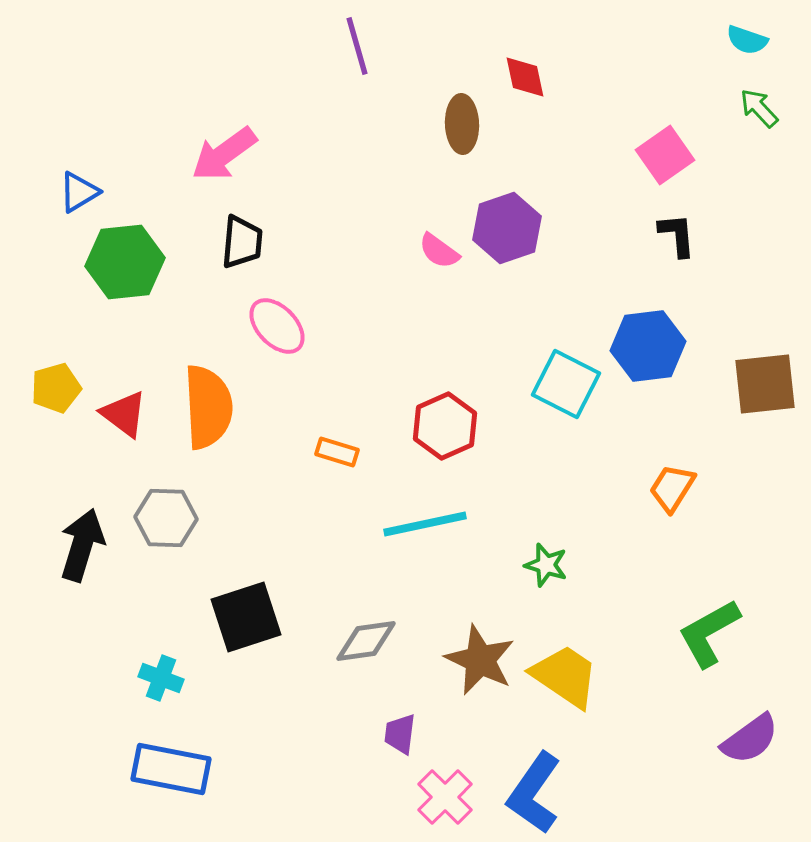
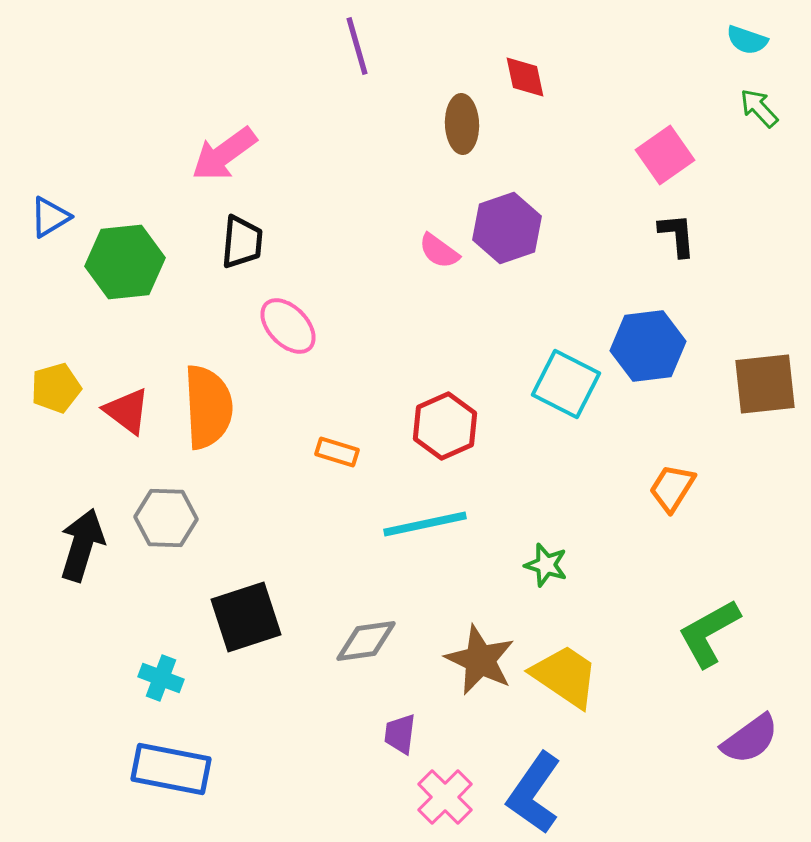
blue triangle: moved 29 px left, 25 px down
pink ellipse: moved 11 px right
red triangle: moved 3 px right, 3 px up
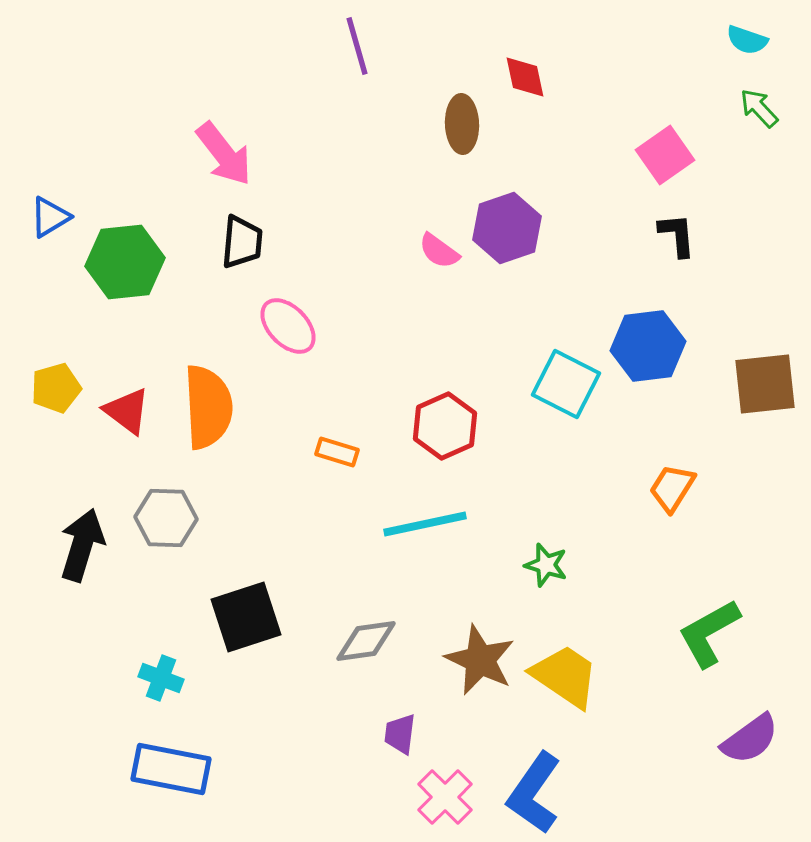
pink arrow: rotated 92 degrees counterclockwise
